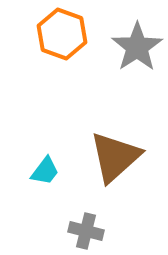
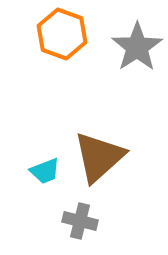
brown triangle: moved 16 px left
cyan trapezoid: rotated 32 degrees clockwise
gray cross: moved 6 px left, 10 px up
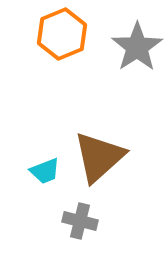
orange hexagon: rotated 18 degrees clockwise
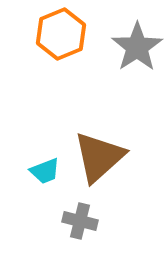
orange hexagon: moved 1 px left
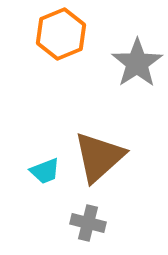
gray star: moved 16 px down
gray cross: moved 8 px right, 2 px down
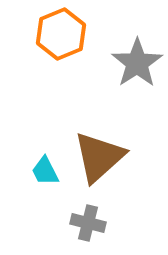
cyan trapezoid: rotated 84 degrees clockwise
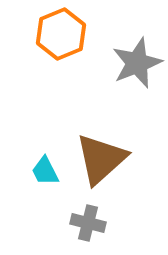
gray star: rotated 12 degrees clockwise
brown triangle: moved 2 px right, 2 px down
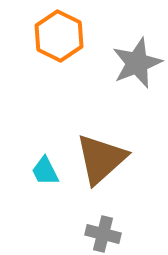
orange hexagon: moved 2 px left, 2 px down; rotated 12 degrees counterclockwise
gray cross: moved 15 px right, 11 px down
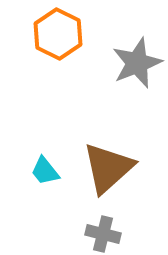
orange hexagon: moved 1 px left, 2 px up
brown triangle: moved 7 px right, 9 px down
cyan trapezoid: rotated 12 degrees counterclockwise
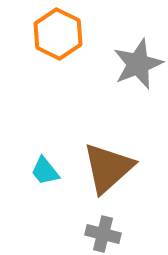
gray star: moved 1 px right, 1 px down
